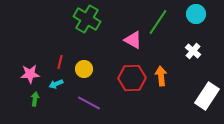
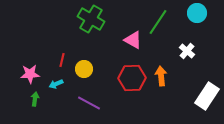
cyan circle: moved 1 px right, 1 px up
green cross: moved 4 px right
white cross: moved 6 px left
red line: moved 2 px right, 2 px up
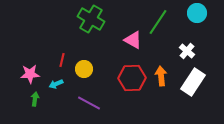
white rectangle: moved 14 px left, 14 px up
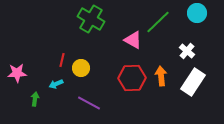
green line: rotated 12 degrees clockwise
yellow circle: moved 3 px left, 1 px up
pink star: moved 13 px left, 1 px up
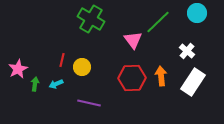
pink triangle: rotated 24 degrees clockwise
yellow circle: moved 1 px right, 1 px up
pink star: moved 1 px right, 4 px up; rotated 24 degrees counterclockwise
green arrow: moved 15 px up
purple line: rotated 15 degrees counterclockwise
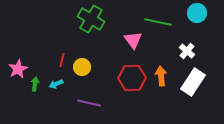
green line: rotated 56 degrees clockwise
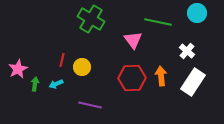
purple line: moved 1 px right, 2 px down
